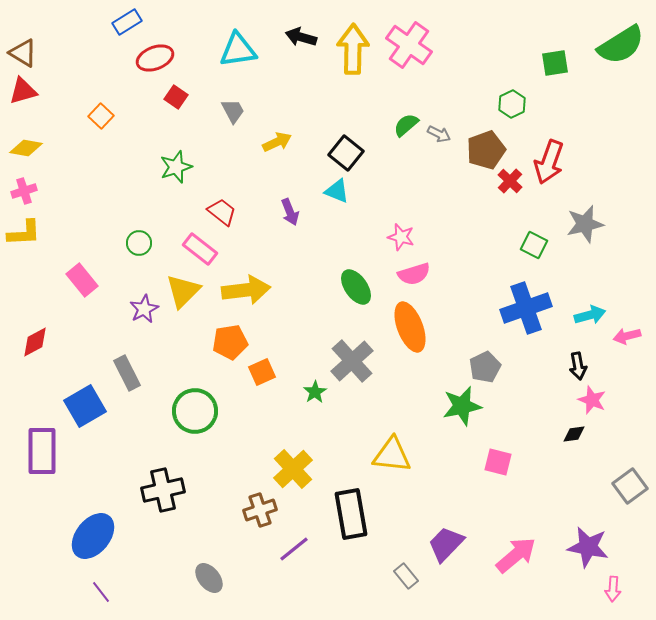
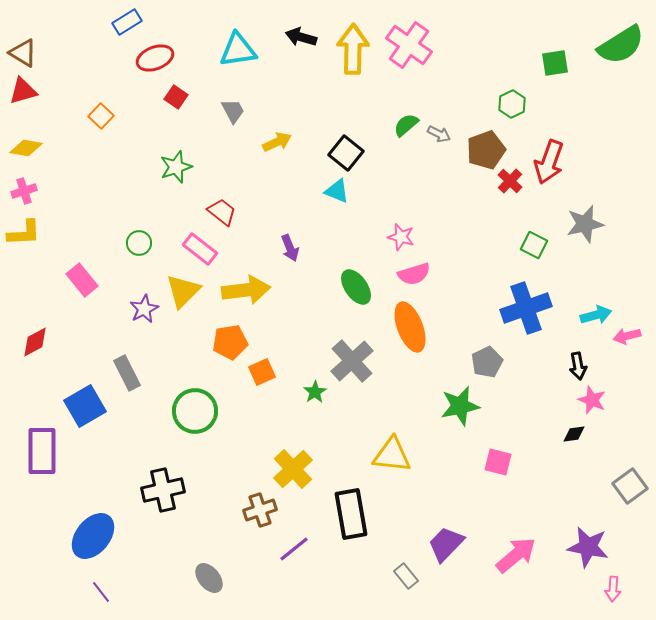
purple arrow at (290, 212): moved 36 px down
cyan arrow at (590, 315): moved 6 px right
gray pentagon at (485, 367): moved 2 px right, 5 px up
green star at (462, 406): moved 2 px left
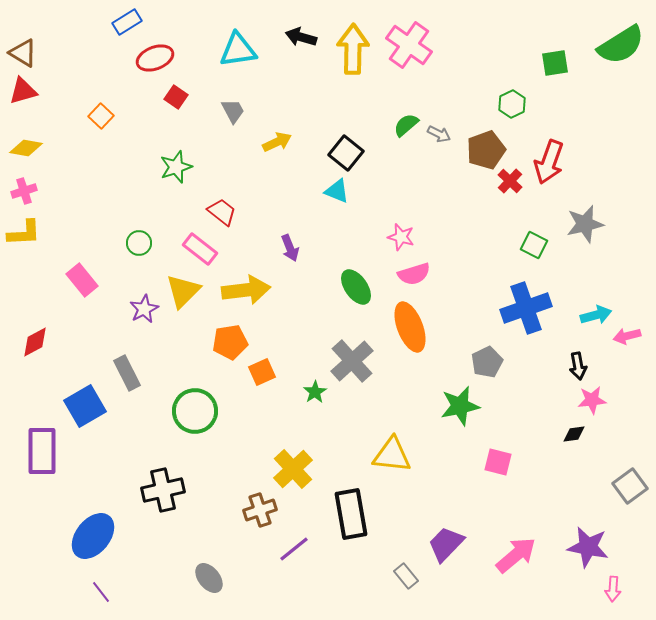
pink star at (592, 400): rotated 28 degrees counterclockwise
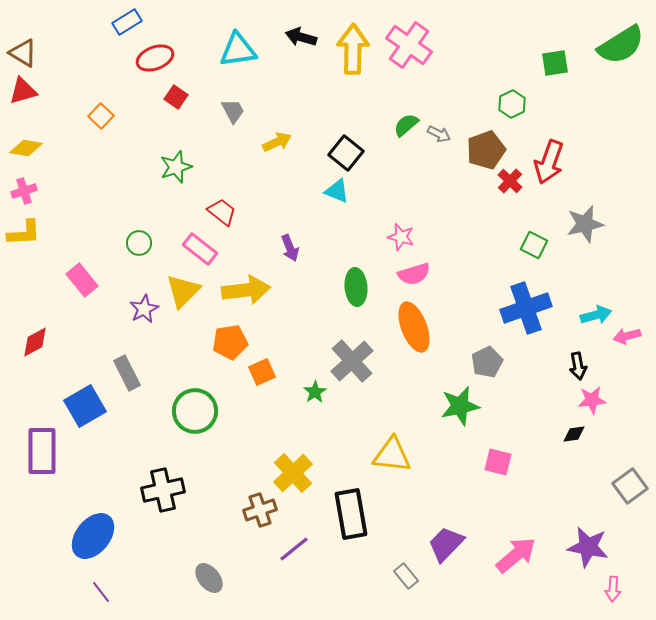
green ellipse at (356, 287): rotated 30 degrees clockwise
orange ellipse at (410, 327): moved 4 px right
yellow cross at (293, 469): moved 4 px down
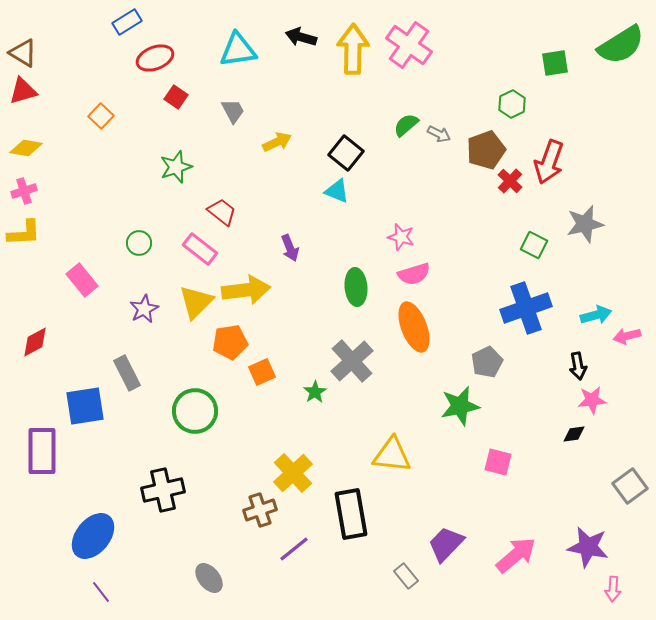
yellow triangle at (183, 291): moved 13 px right, 11 px down
blue square at (85, 406): rotated 21 degrees clockwise
